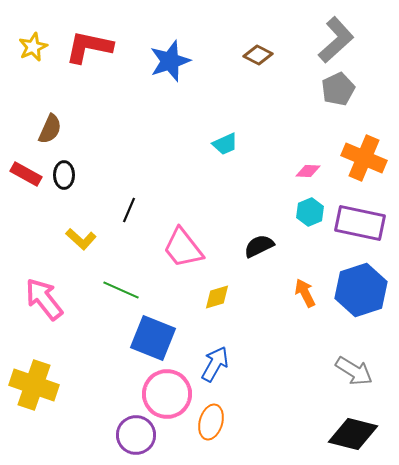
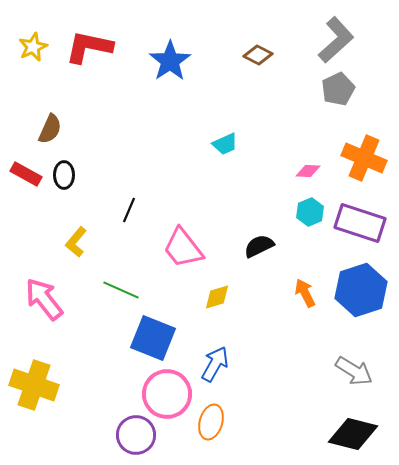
blue star: rotated 15 degrees counterclockwise
purple rectangle: rotated 6 degrees clockwise
yellow L-shape: moved 5 px left, 3 px down; rotated 88 degrees clockwise
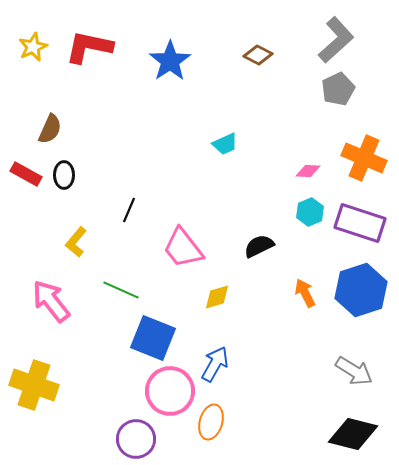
pink arrow: moved 7 px right, 2 px down
pink circle: moved 3 px right, 3 px up
purple circle: moved 4 px down
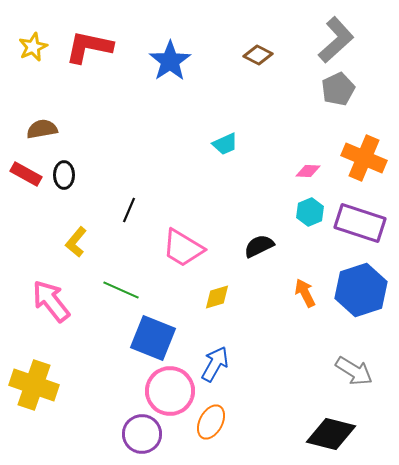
brown semicircle: moved 8 px left; rotated 124 degrees counterclockwise
pink trapezoid: rotated 21 degrees counterclockwise
orange ellipse: rotated 12 degrees clockwise
black diamond: moved 22 px left
purple circle: moved 6 px right, 5 px up
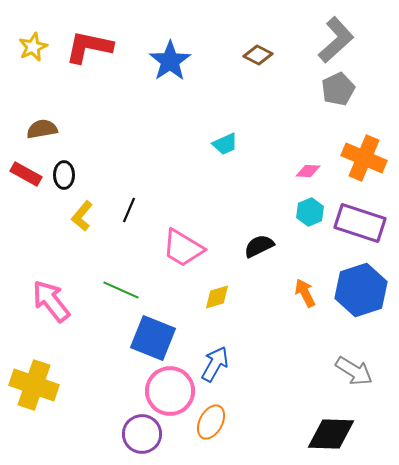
yellow L-shape: moved 6 px right, 26 px up
black diamond: rotated 12 degrees counterclockwise
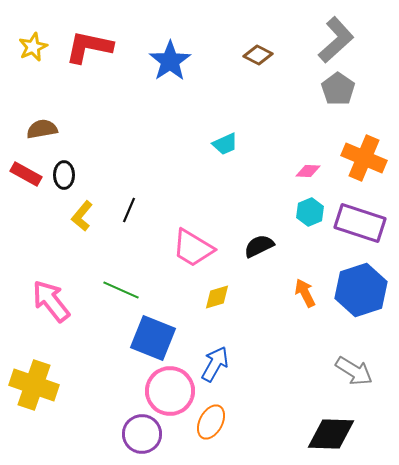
gray pentagon: rotated 12 degrees counterclockwise
pink trapezoid: moved 10 px right
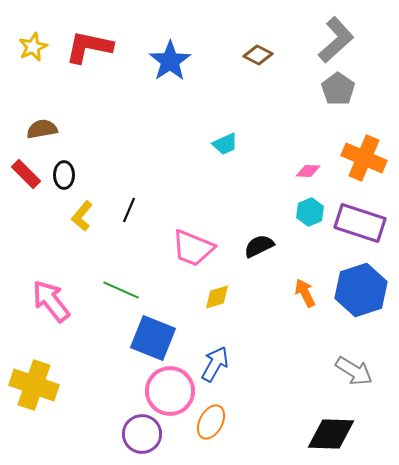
red rectangle: rotated 16 degrees clockwise
pink trapezoid: rotated 9 degrees counterclockwise
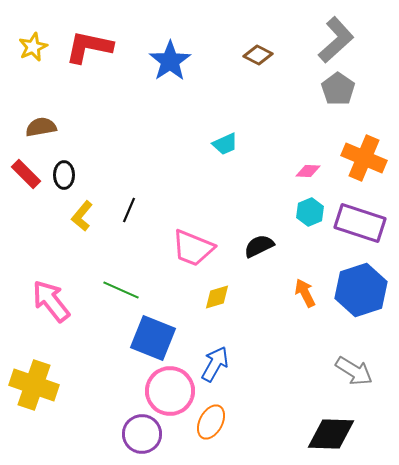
brown semicircle: moved 1 px left, 2 px up
